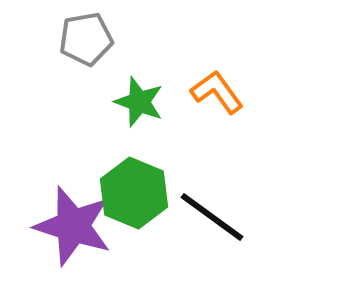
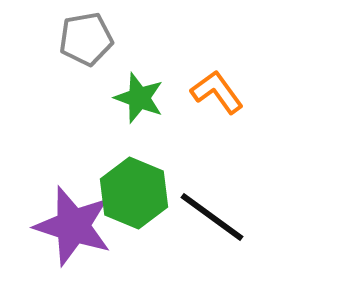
green star: moved 4 px up
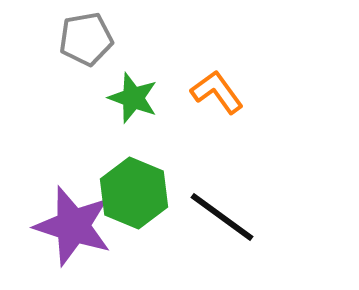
green star: moved 6 px left
black line: moved 10 px right
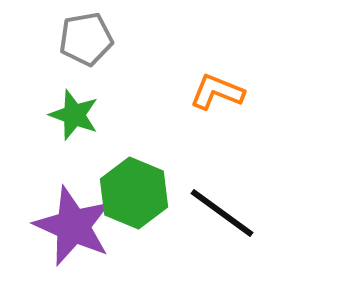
orange L-shape: rotated 32 degrees counterclockwise
green star: moved 59 px left, 17 px down
black line: moved 4 px up
purple star: rotated 6 degrees clockwise
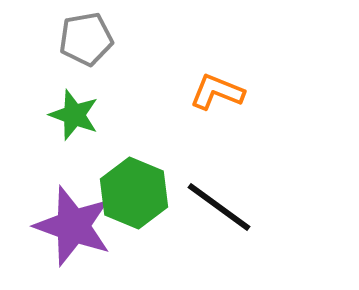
black line: moved 3 px left, 6 px up
purple star: rotated 4 degrees counterclockwise
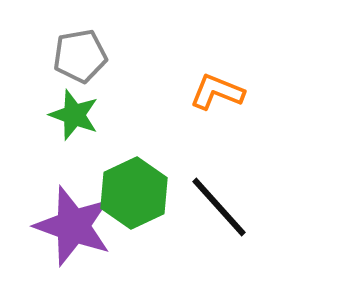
gray pentagon: moved 6 px left, 17 px down
green hexagon: rotated 12 degrees clockwise
black line: rotated 12 degrees clockwise
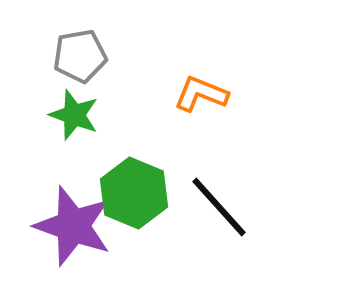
orange L-shape: moved 16 px left, 2 px down
green hexagon: rotated 12 degrees counterclockwise
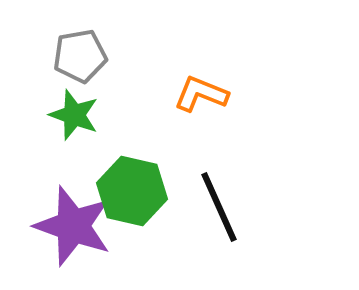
green hexagon: moved 2 px left, 2 px up; rotated 10 degrees counterclockwise
black line: rotated 18 degrees clockwise
